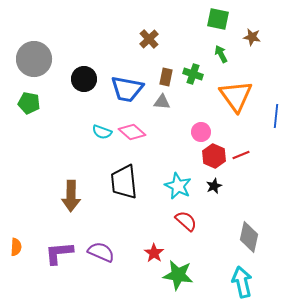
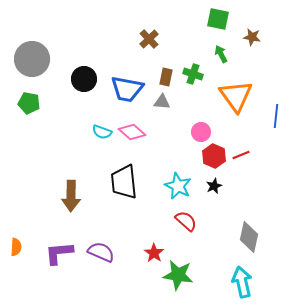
gray circle: moved 2 px left
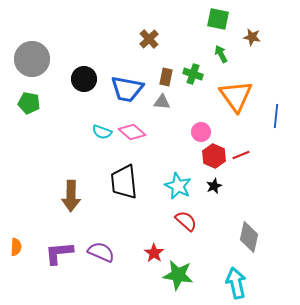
cyan arrow: moved 6 px left, 1 px down
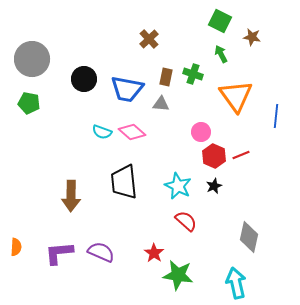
green square: moved 2 px right, 2 px down; rotated 15 degrees clockwise
gray triangle: moved 1 px left, 2 px down
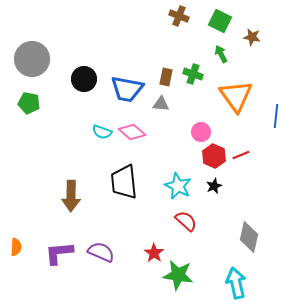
brown cross: moved 30 px right, 23 px up; rotated 24 degrees counterclockwise
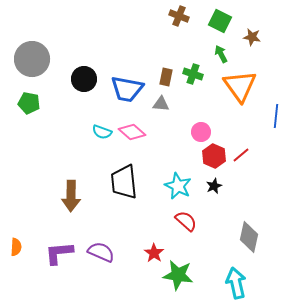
orange triangle: moved 4 px right, 10 px up
red line: rotated 18 degrees counterclockwise
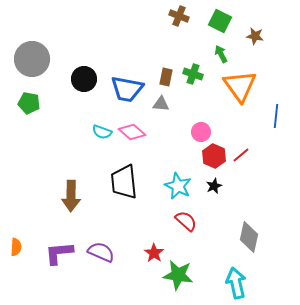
brown star: moved 3 px right, 1 px up
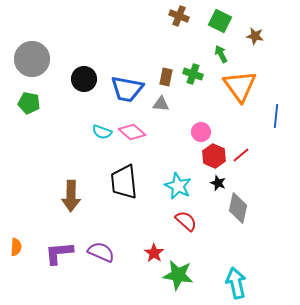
black star: moved 4 px right, 3 px up; rotated 28 degrees counterclockwise
gray diamond: moved 11 px left, 29 px up
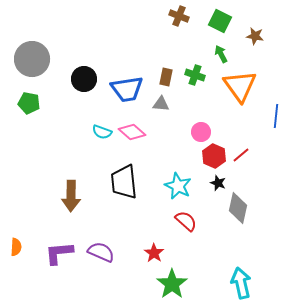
green cross: moved 2 px right, 1 px down
blue trapezoid: rotated 20 degrees counterclockwise
green star: moved 6 px left, 9 px down; rotated 28 degrees clockwise
cyan arrow: moved 5 px right
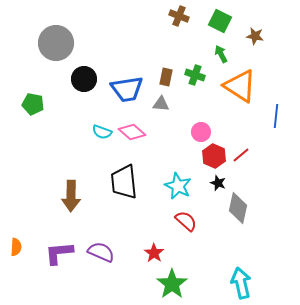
gray circle: moved 24 px right, 16 px up
orange triangle: rotated 21 degrees counterclockwise
green pentagon: moved 4 px right, 1 px down
